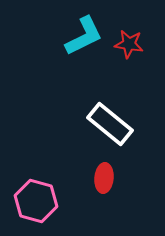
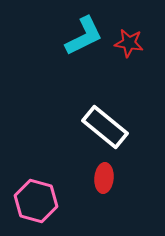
red star: moved 1 px up
white rectangle: moved 5 px left, 3 px down
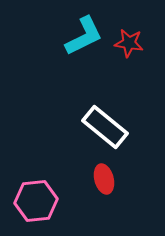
red ellipse: moved 1 px down; rotated 20 degrees counterclockwise
pink hexagon: rotated 21 degrees counterclockwise
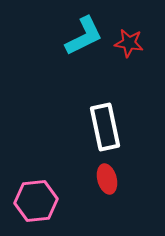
white rectangle: rotated 39 degrees clockwise
red ellipse: moved 3 px right
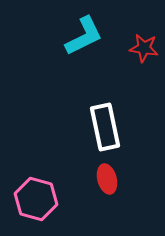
red star: moved 15 px right, 5 px down
pink hexagon: moved 2 px up; rotated 21 degrees clockwise
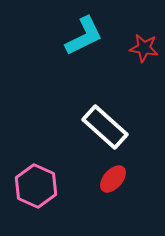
white rectangle: rotated 36 degrees counterclockwise
red ellipse: moved 6 px right; rotated 56 degrees clockwise
pink hexagon: moved 13 px up; rotated 9 degrees clockwise
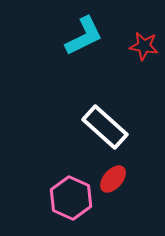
red star: moved 2 px up
pink hexagon: moved 35 px right, 12 px down
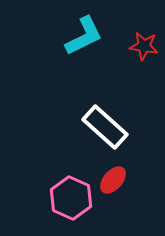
red ellipse: moved 1 px down
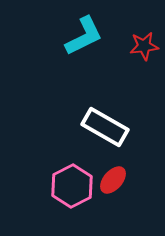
red star: rotated 16 degrees counterclockwise
white rectangle: rotated 12 degrees counterclockwise
pink hexagon: moved 1 px right, 12 px up; rotated 9 degrees clockwise
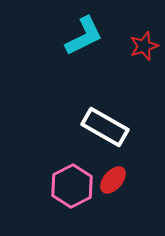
red star: rotated 12 degrees counterclockwise
